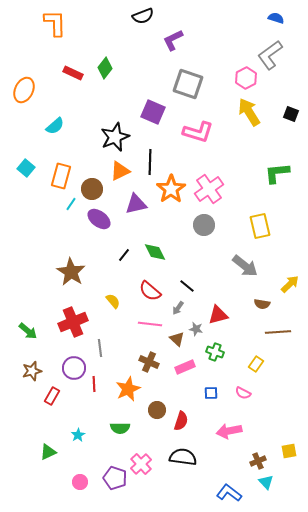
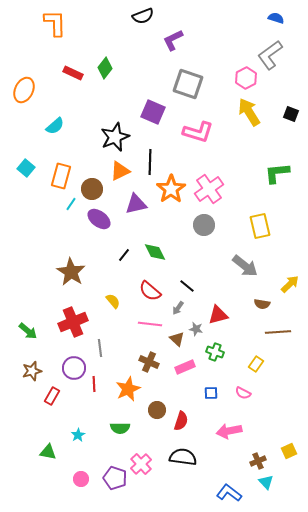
yellow square at (289, 451): rotated 14 degrees counterclockwise
green triangle at (48, 452): rotated 36 degrees clockwise
pink circle at (80, 482): moved 1 px right, 3 px up
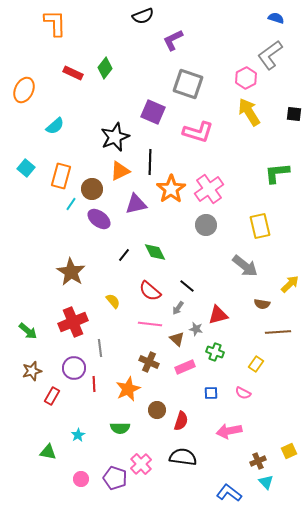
black square at (291, 114): moved 3 px right; rotated 14 degrees counterclockwise
gray circle at (204, 225): moved 2 px right
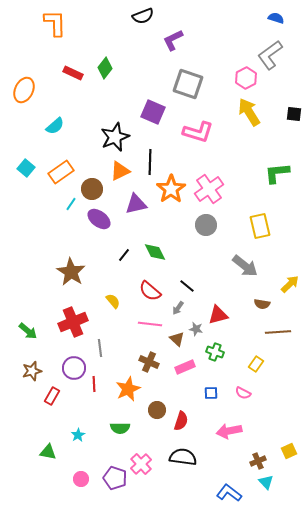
orange rectangle at (61, 176): moved 4 px up; rotated 40 degrees clockwise
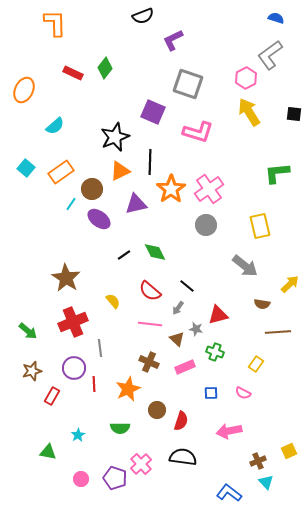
black line at (124, 255): rotated 16 degrees clockwise
brown star at (71, 272): moved 5 px left, 6 px down
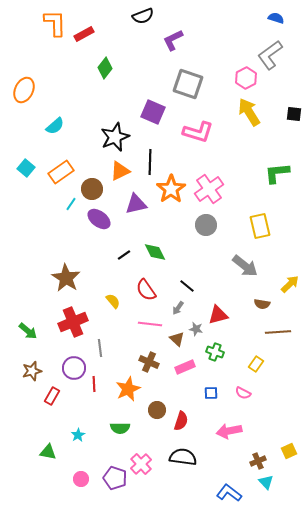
red rectangle at (73, 73): moved 11 px right, 39 px up; rotated 54 degrees counterclockwise
red semicircle at (150, 291): moved 4 px left, 1 px up; rotated 15 degrees clockwise
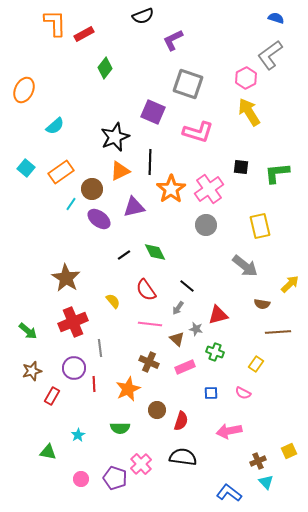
black square at (294, 114): moved 53 px left, 53 px down
purple triangle at (136, 204): moved 2 px left, 3 px down
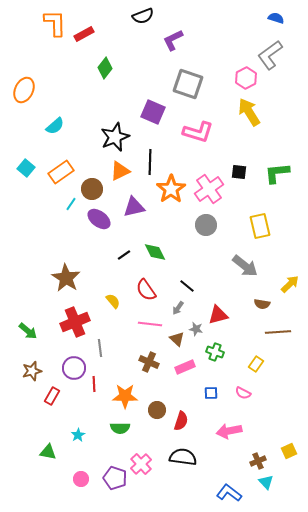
black square at (241, 167): moved 2 px left, 5 px down
red cross at (73, 322): moved 2 px right
orange star at (128, 389): moved 3 px left, 7 px down; rotated 25 degrees clockwise
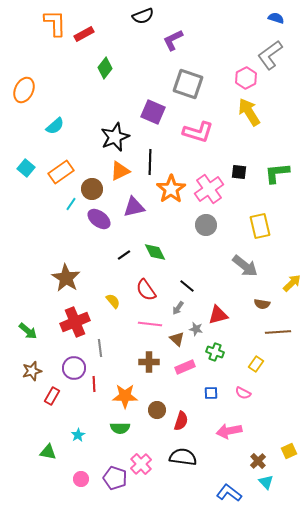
yellow arrow at (290, 284): moved 2 px right, 1 px up
brown cross at (149, 362): rotated 24 degrees counterclockwise
brown cross at (258, 461): rotated 21 degrees counterclockwise
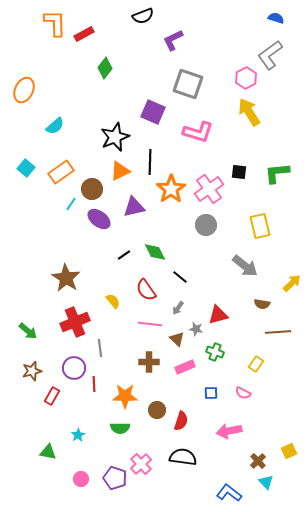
black line at (187, 286): moved 7 px left, 9 px up
